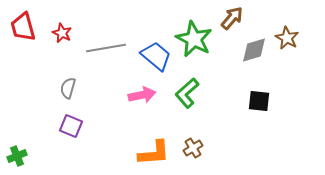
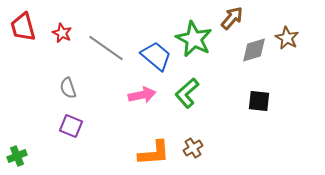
gray line: rotated 45 degrees clockwise
gray semicircle: rotated 35 degrees counterclockwise
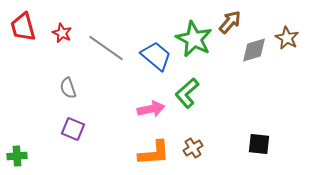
brown arrow: moved 2 px left, 4 px down
pink arrow: moved 9 px right, 14 px down
black square: moved 43 px down
purple square: moved 2 px right, 3 px down
green cross: rotated 18 degrees clockwise
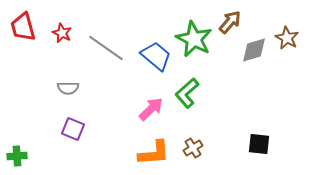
gray semicircle: rotated 70 degrees counterclockwise
pink arrow: rotated 32 degrees counterclockwise
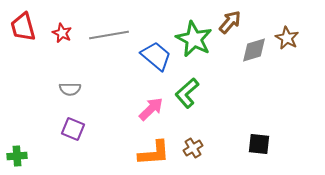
gray line: moved 3 px right, 13 px up; rotated 45 degrees counterclockwise
gray semicircle: moved 2 px right, 1 px down
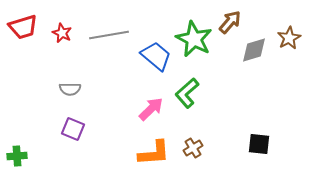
red trapezoid: rotated 92 degrees counterclockwise
brown star: moved 2 px right; rotated 15 degrees clockwise
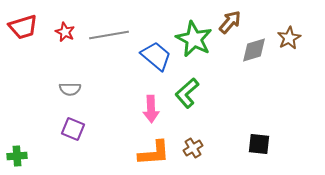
red star: moved 3 px right, 1 px up
pink arrow: rotated 132 degrees clockwise
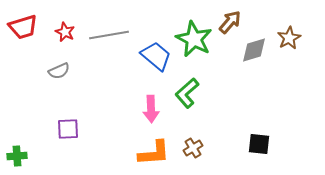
gray semicircle: moved 11 px left, 18 px up; rotated 25 degrees counterclockwise
purple square: moved 5 px left; rotated 25 degrees counterclockwise
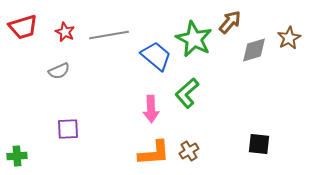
brown cross: moved 4 px left, 3 px down
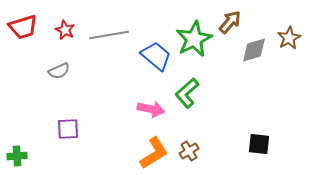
red star: moved 2 px up
green star: rotated 18 degrees clockwise
pink arrow: rotated 76 degrees counterclockwise
orange L-shape: rotated 28 degrees counterclockwise
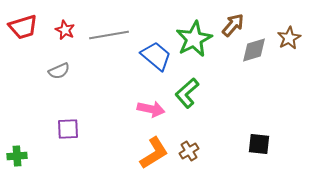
brown arrow: moved 3 px right, 3 px down
